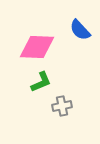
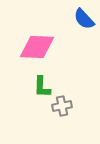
blue semicircle: moved 4 px right, 11 px up
green L-shape: moved 1 px right, 5 px down; rotated 115 degrees clockwise
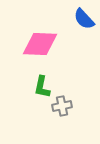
pink diamond: moved 3 px right, 3 px up
green L-shape: rotated 10 degrees clockwise
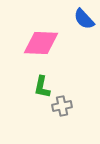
pink diamond: moved 1 px right, 1 px up
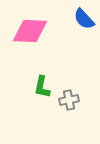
pink diamond: moved 11 px left, 12 px up
gray cross: moved 7 px right, 6 px up
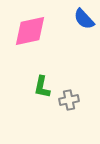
pink diamond: rotated 15 degrees counterclockwise
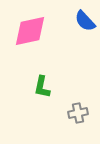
blue semicircle: moved 1 px right, 2 px down
gray cross: moved 9 px right, 13 px down
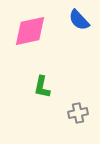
blue semicircle: moved 6 px left, 1 px up
